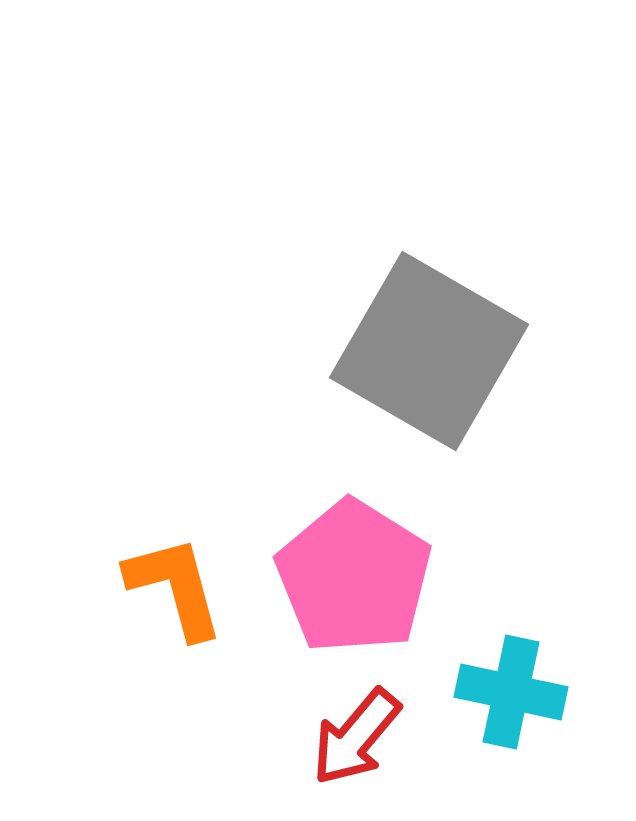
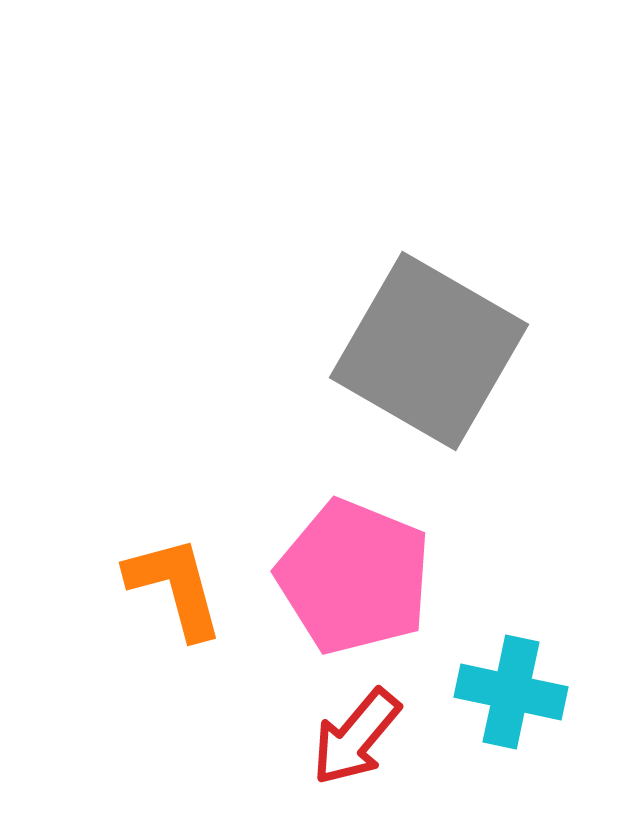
pink pentagon: rotated 10 degrees counterclockwise
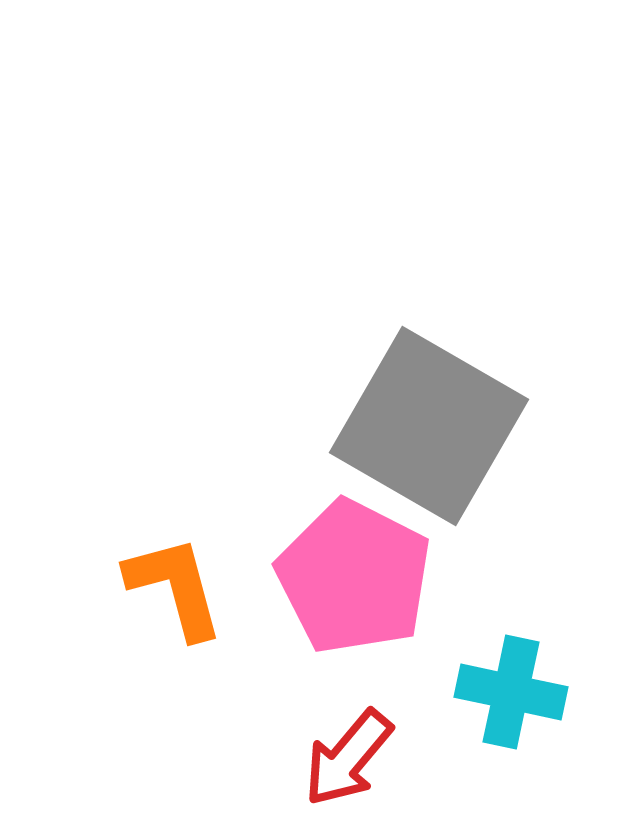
gray square: moved 75 px down
pink pentagon: rotated 5 degrees clockwise
red arrow: moved 8 px left, 21 px down
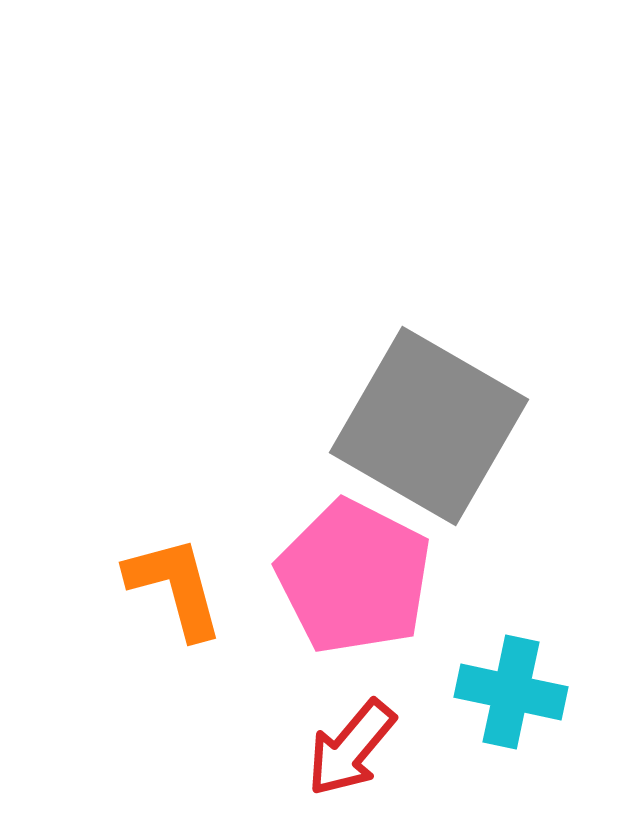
red arrow: moved 3 px right, 10 px up
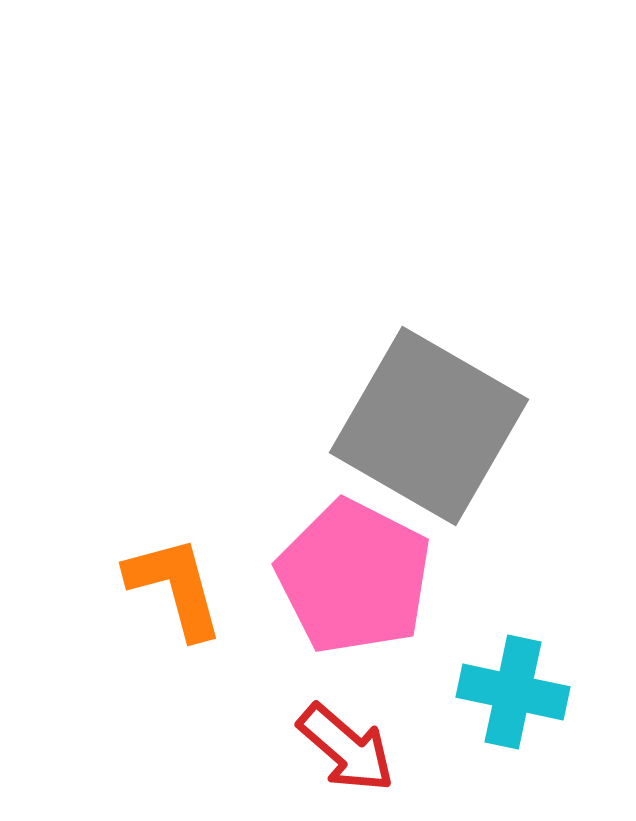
cyan cross: moved 2 px right
red arrow: moved 5 px left; rotated 89 degrees counterclockwise
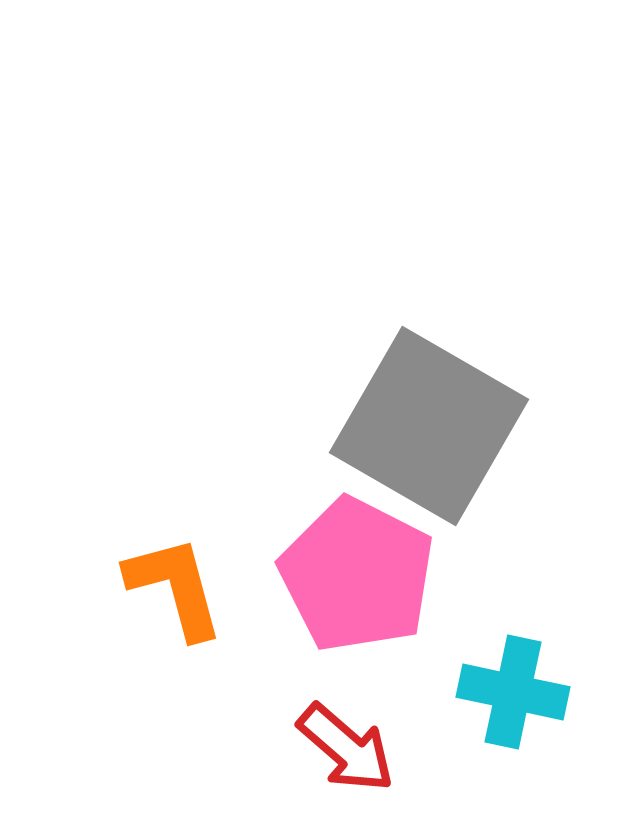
pink pentagon: moved 3 px right, 2 px up
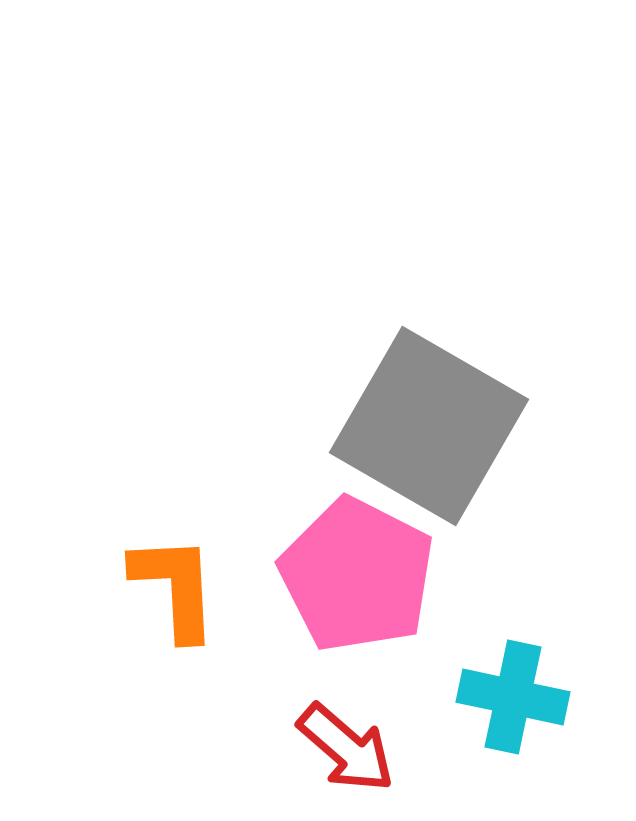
orange L-shape: rotated 12 degrees clockwise
cyan cross: moved 5 px down
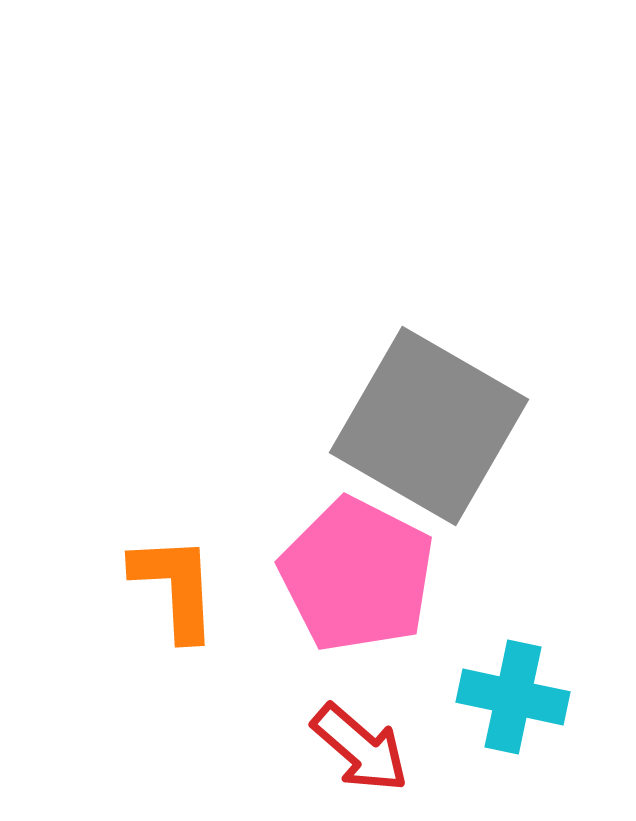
red arrow: moved 14 px right
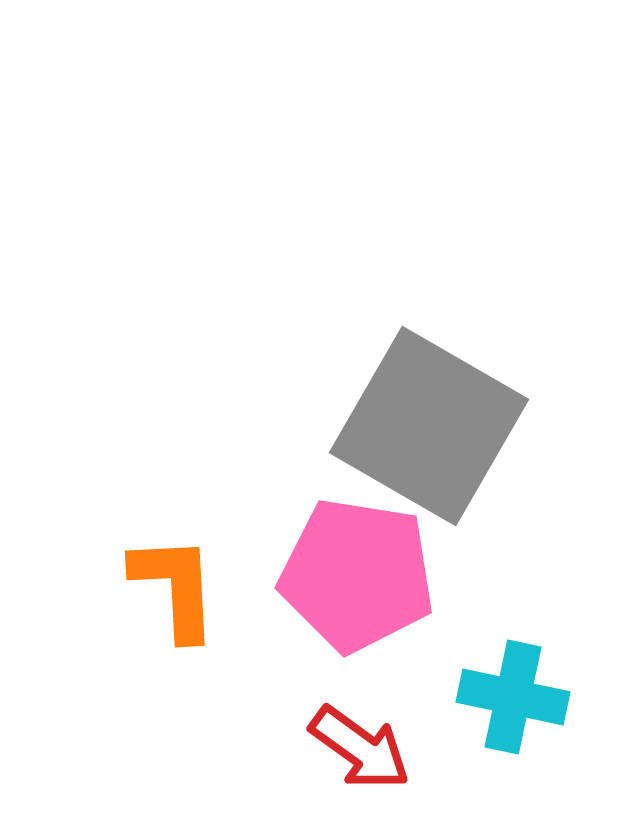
pink pentagon: rotated 18 degrees counterclockwise
red arrow: rotated 5 degrees counterclockwise
